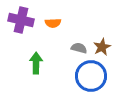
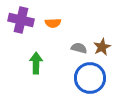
blue circle: moved 1 px left, 2 px down
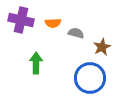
gray semicircle: moved 3 px left, 15 px up
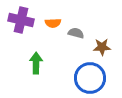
brown star: rotated 24 degrees clockwise
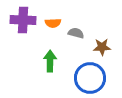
purple cross: moved 2 px right; rotated 10 degrees counterclockwise
green arrow: moved 14 px right, 2 px up
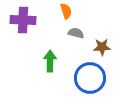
orange semicircle: moved 13 px right, 12 px up; rotated 105 degrees counterclockwise
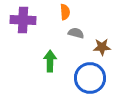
orange semicircle: moved 1 px left, 1 px down; rotated 14 degrees clockwise
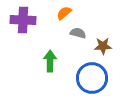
orange semicircle: moved 1 px left, 1 px down; rotated 126 degrees counterclockwise
gray semicircle: moved 2 px right
brown star: moved 1 px right, 1 px up
blue circle: moved 2 px right
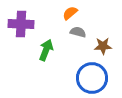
orange semicircle: moved 6 px right
purple cross: moved 2 px left, 4 px down
gray semicircle: moved 1 px up
green arrow: moved 4 px left, 11 px up; rotated 20 degrees clockwise
